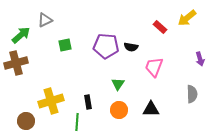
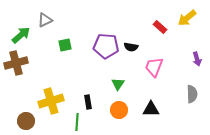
purple arrow: moved 3 px left
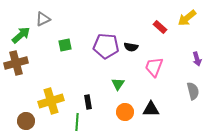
gray triangle: moved 2 px left, 1 px up
gray semicircle: moved 1 px right, 3 px up; rotated 12 degrees counterclockwise
orange circle: moved 6 px right, 2 px down
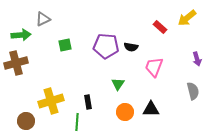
green arrow: rotated 36 degrees clockwise
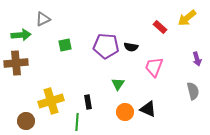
brown cross: rotated 10 degrees clockwise
black triangle: moved 3 px left; rotated 24 degrees clockwise
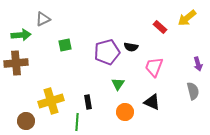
purple pentagon: moved 1 px right, 6 px down; rotated 20 degrees counterclockwise
purple arrow: moved 1 px right, 5 px down
black triangle: moved 4 px right, 7 px up
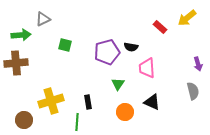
green square: rotated 24 degrees clockwise
pink trapezoid: moved 7 px left, 1 px down; rotated 25 degrees counterclockwise
brown circle: moved 2 px left, 1 px up
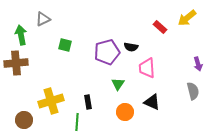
green arrow: rotated 96 degrees counterclockwise
